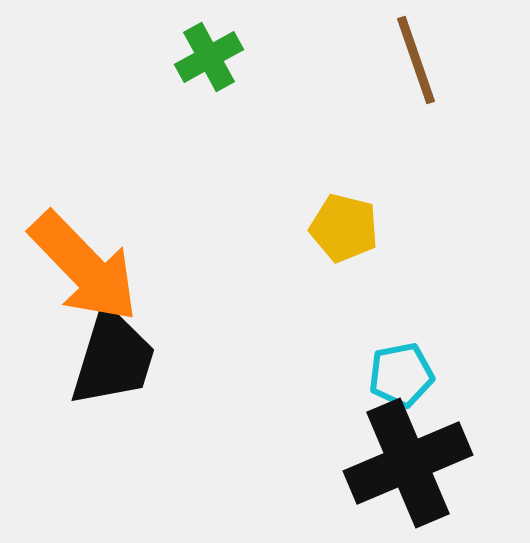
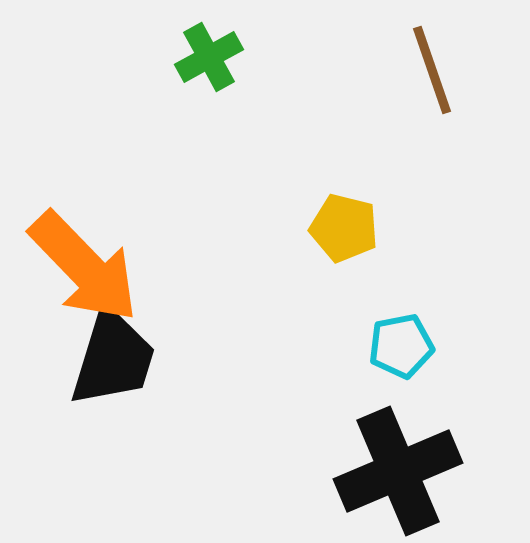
brown line: moved 16 px right, 10 px down
cyan pentagon: moved 29 px up
black cross: moved 10 px left, 8 px down
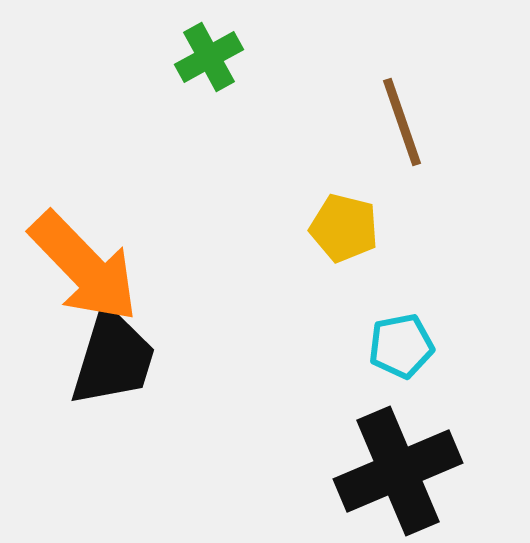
brown line: moved 30 px left, 52 px down
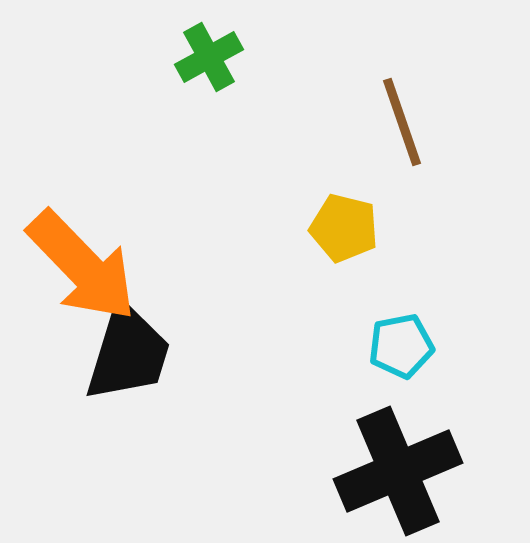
orange arrow: moved 2 px left, 1 px up
black trapezoid: moved 15 px right, 5 px up
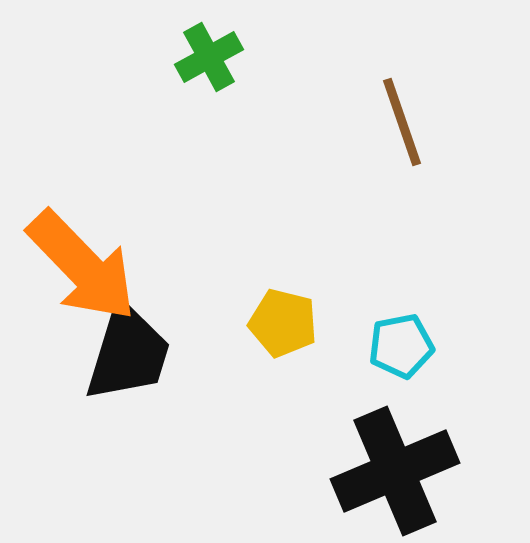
yellow pentagon: moved 61 px left, 95 px down
black cross: moved 3 px left
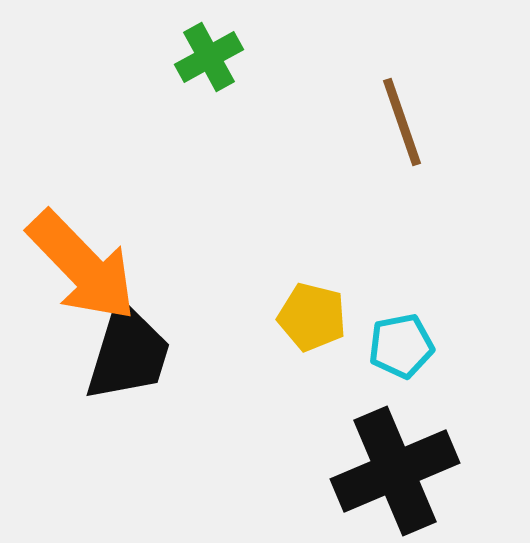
yellow pentagon: moved 29 px right, 6 px up
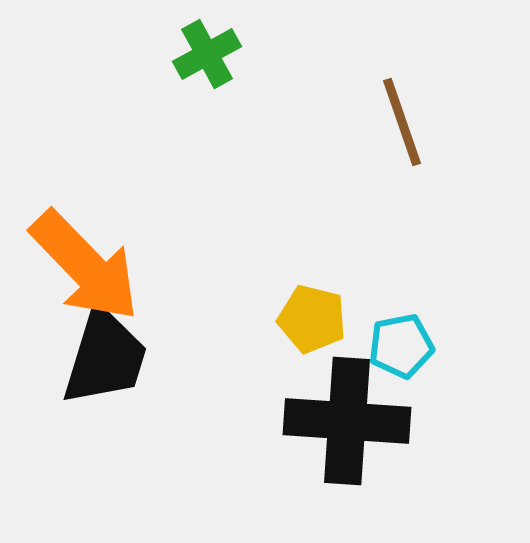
green cross: moved 2 px left, 3 px up
orange arrow: moved 3 px right
yellow pentagon: moved 2 px down
black trapezoid: moved 23 px left, 4 px down
black cross: moved 48 px left, 50 px up; rotated 27 degrees clockwise
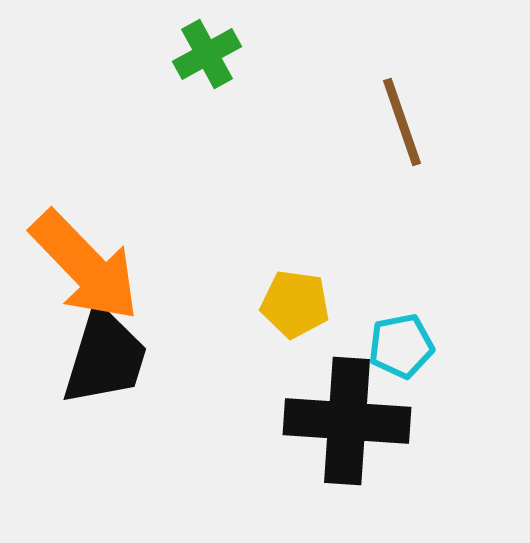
yellow pentagon: moved 17 px left, 15 px up; rotated 6 degrees counterclockwise
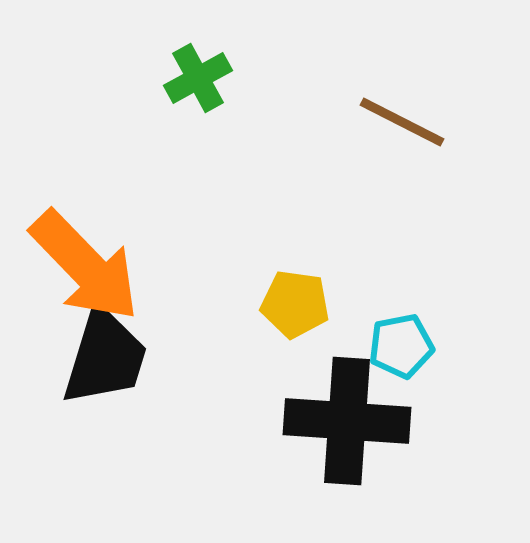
green cross: moved 9 px left, 24 px down
brown line: rotated 44 degrees counterclockwise
